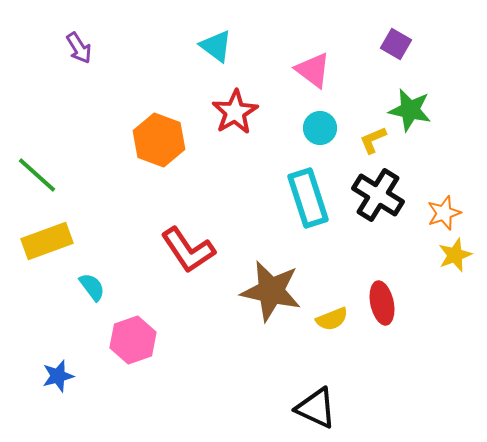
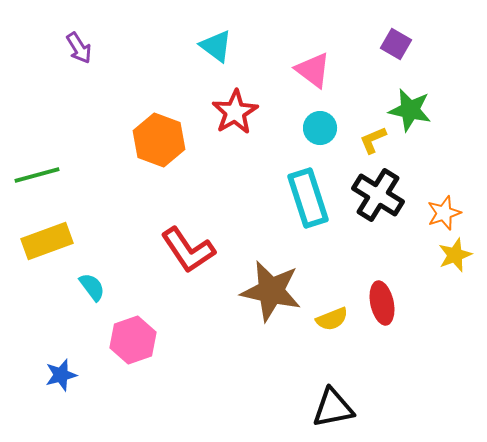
green line: rotated 57 degrees counterclockwise
blue star: moved 3 px right, 1 px up
black triangle: moved 17 px right; rotated 36 degrees counterclockwise
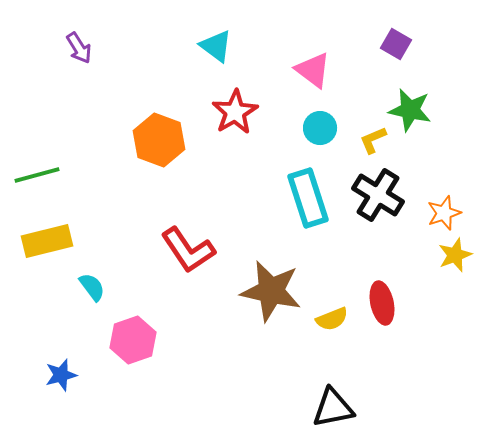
yellow rectangle: rotated 6 degrees clockwise
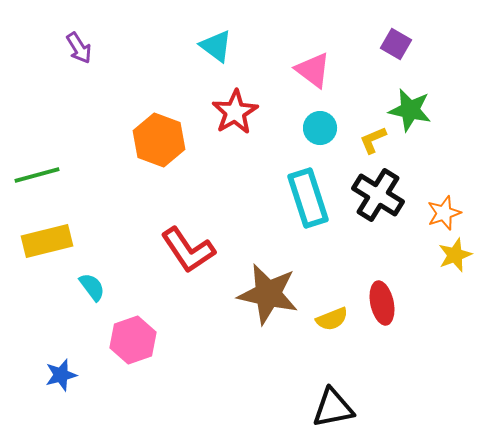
brown star: moved 3 px left, 3 px down
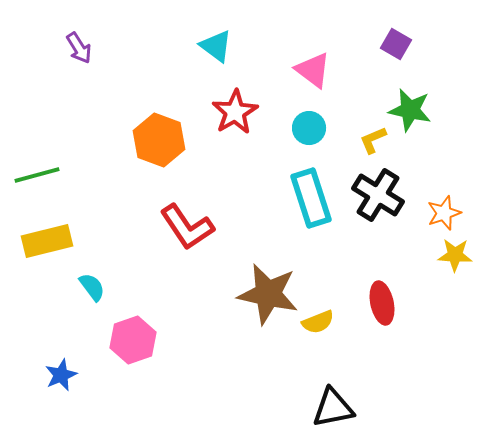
cyan circle: moved 11 px left
cyan rectangle: moved 3 px right
red L-shape: moved 1 px left, 23 px up
yellow star: rotated 24 degrees clockwise
yellow semicircle: moved 14 px left, 3 px down
blue star: rotated 8 degrees counterclockwise
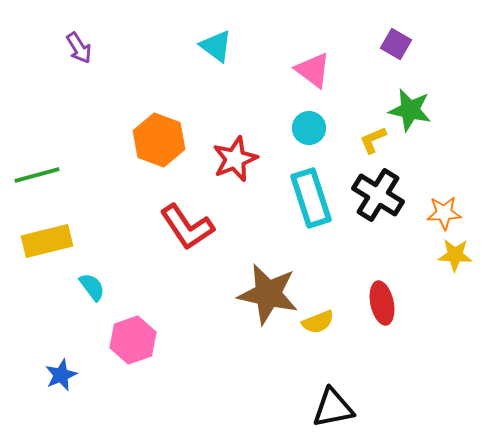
red star: moved 47 px down; rotated 9 degrees clockwise
orange star: rotated 16 degrees clockwise
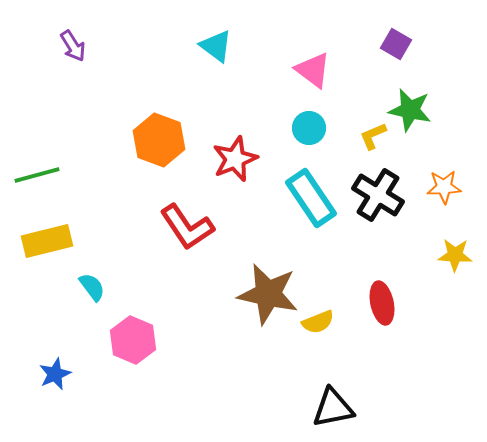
purple arrow: moved 6 px left, 2 px up
yellow L-shape: moved 4 px up
cyan rectangle: rotated 16 degrees counterclockwise
orange star: moved 26 px up
pink hexagon: rotated 18 degrees counterclockwise
blue star: moved 6 px left, 1 px up
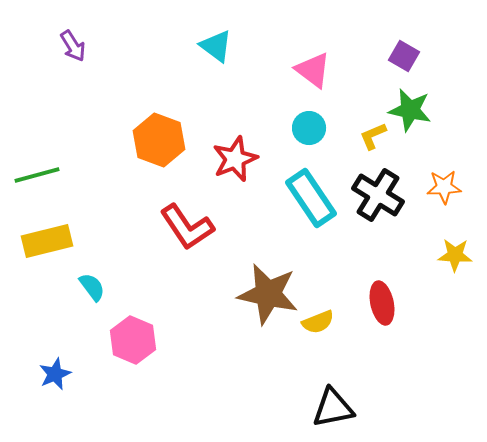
purple square: moved 8 px right, 12 px down
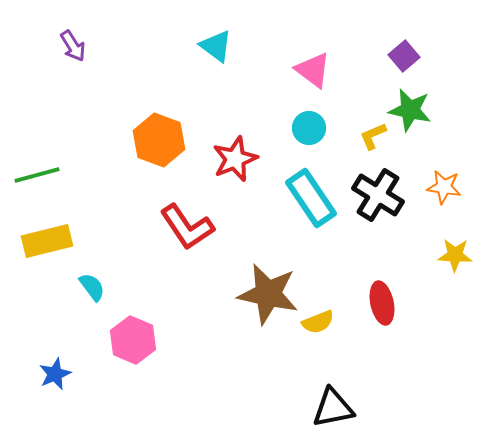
purple square: rotated 20 degrees clockwise
orange star: rotated 12 degrees clockwise
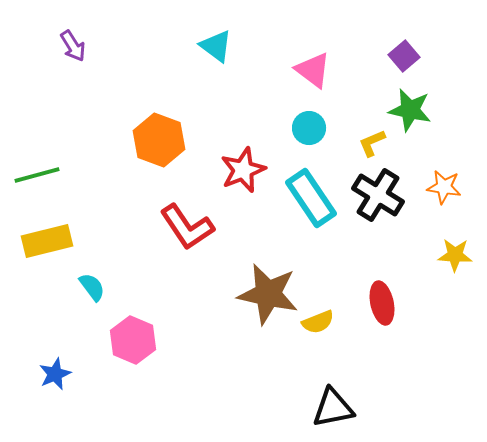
yellow L-shape: moved 1 px left, 7 px down
red star: moved 8 px right, 11 px down
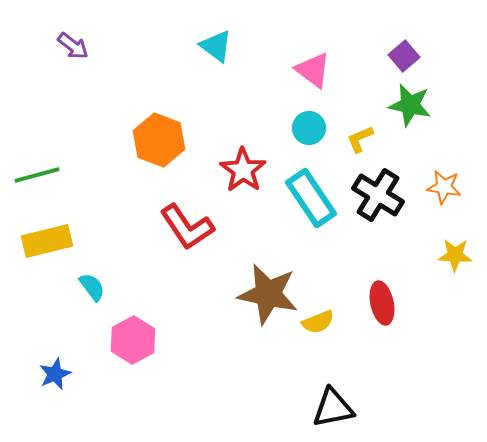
purple arrow: rotated 20 degrees counterclockwise
green star: moved 5 px up
yellow L-shape: moved 12 px left, 4 px up
red star: rotated 15 degrees counterclockwise
pink hexagon: rotated 9 degrees clockwise
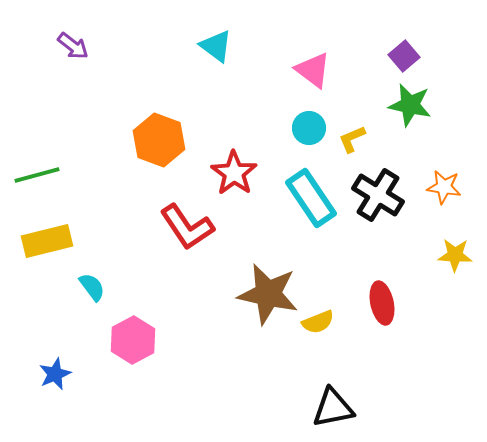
yellow L-shape: moved 8 px left
red star: moved 9 px left, 3 px down
